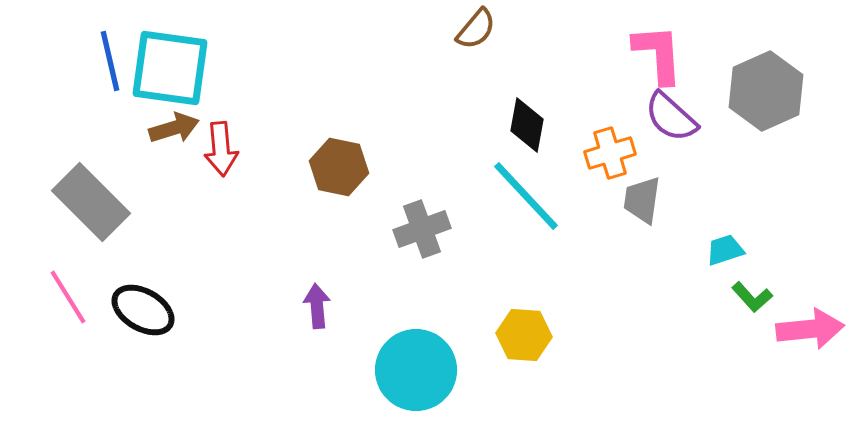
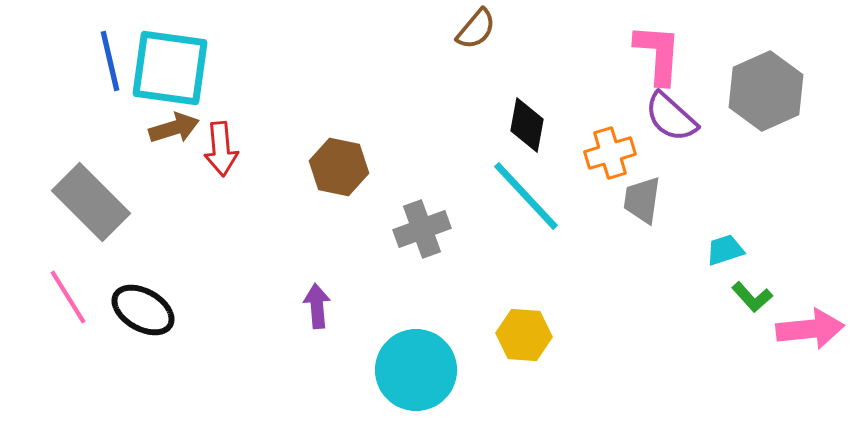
pink L-shape: rotated 8 degrees clockwise
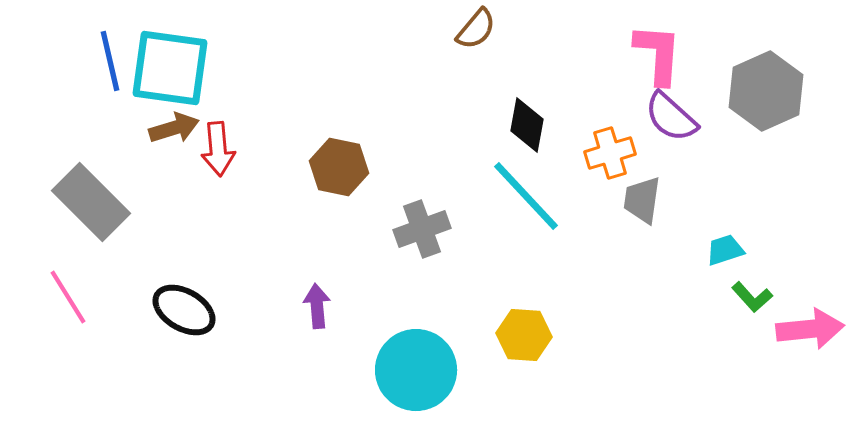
red arrow: moved 3 px left
black ellipse: moved 41 px right
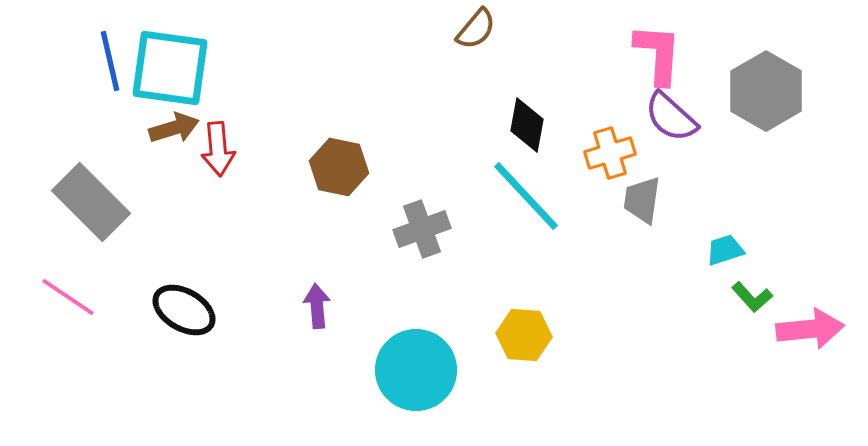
gray hexagon: rotated 6 degrees counterclockwise
pink line: rotated 24 degrees counterclockwise
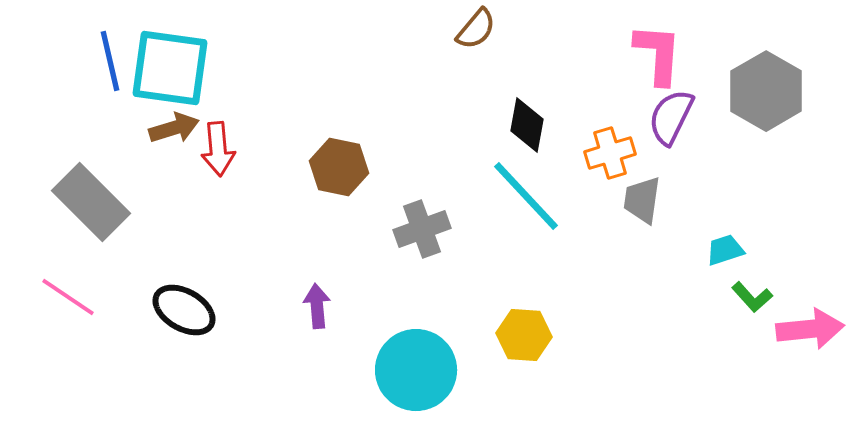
purple semicircle: rotated 74 degrees clockwise
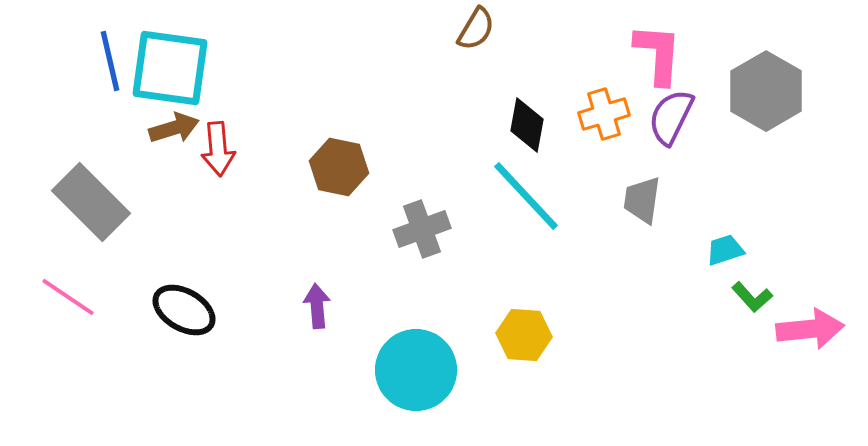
brown semicircle: rotated 9 degrees counterclockwise
orange cross: moved 6 px left, 39 px up
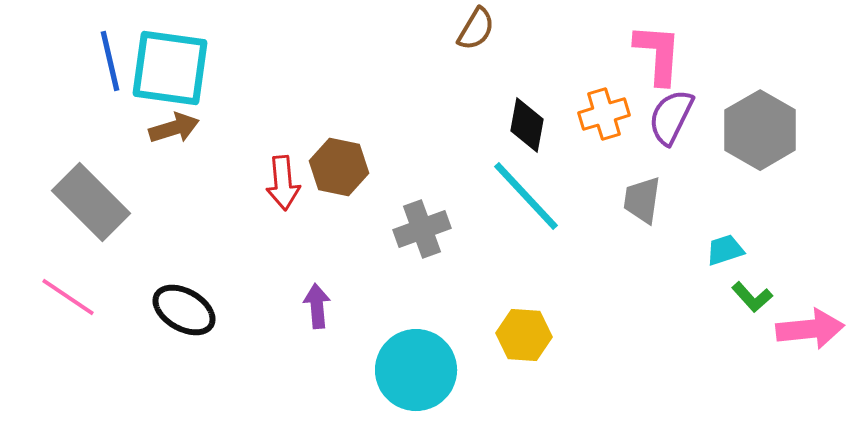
gray hexagon: moved 6 px left, 39 px down
red arrow: moved 65 px right, 34 px down
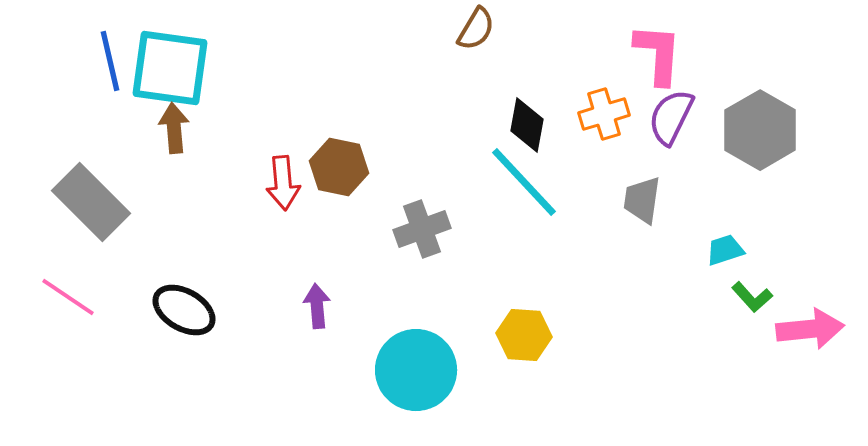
brown arrow: rotated 78 degrees counterclockwise
cyan line: moved 2 px left, 14 px up
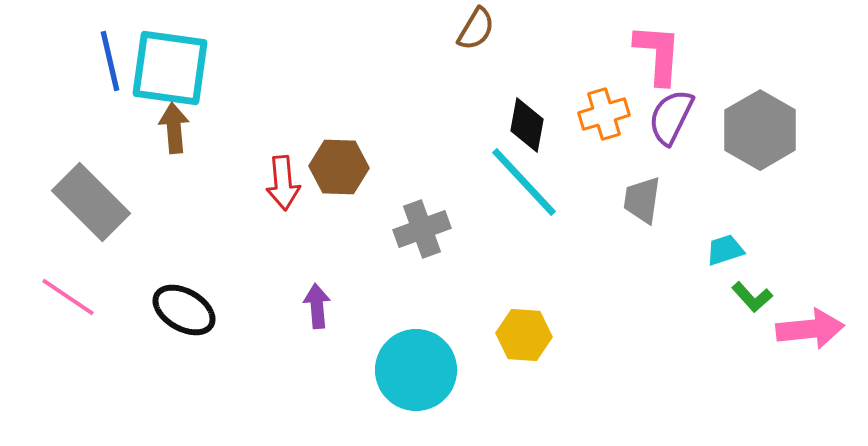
brown hexagon: rotated 10 degrees counterclockwise
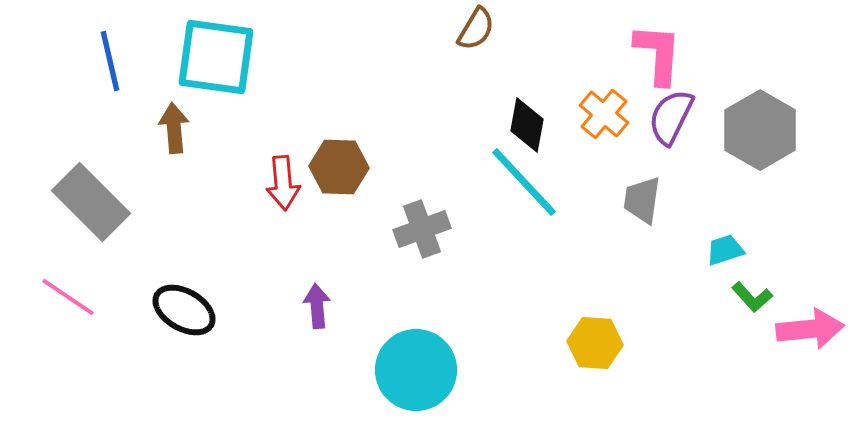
cyan square: moved 46 px right, 11 px up
orange cross: rotated 33 degrees counterclockwise
yellow hexagon: moved 71 px right, 8 px down
